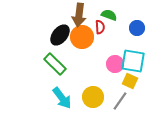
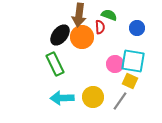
green rectangle: rotated 20 degrees clockwise
cyan arrow: rotated 125 degrees clockwise
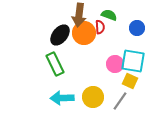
orange circle: moved 2 px right, 4 px up
